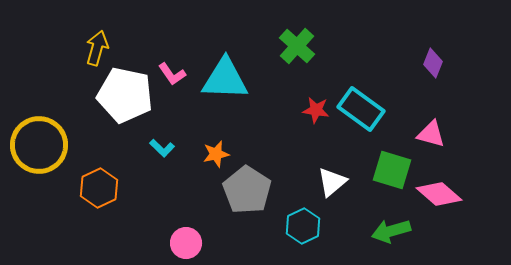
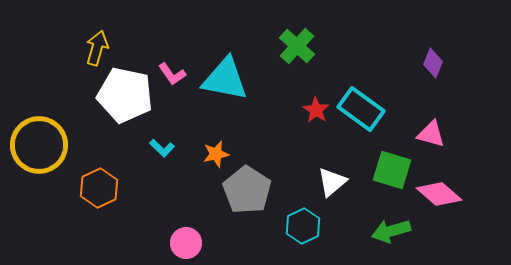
cyan triangle: rotated 9 degrees clockwise
red star: rotated 24 degrees clockwise
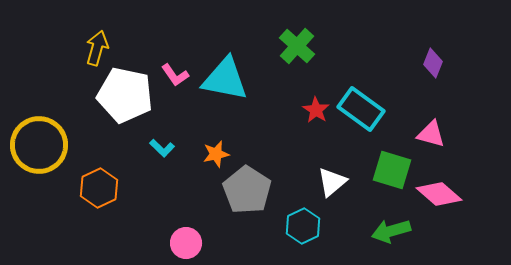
pink L-shape: moved 3 px right, 1 px down
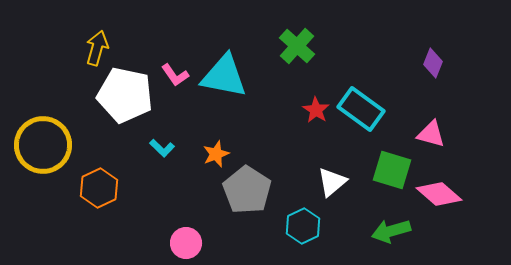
cyan triangle: moved 1 px left, 3 px up
yellow circle: moved 4 px right
orange star: rotated 8 degrees counterclockwise
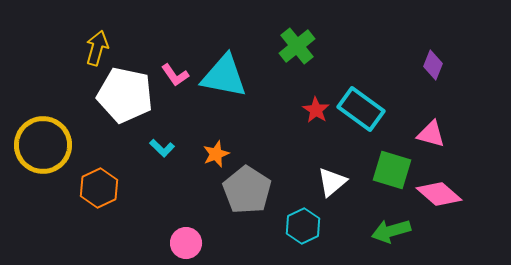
green cross: rotated 9 degrees clockwise
purple diamond: moved 2 px down
